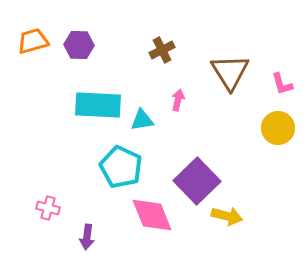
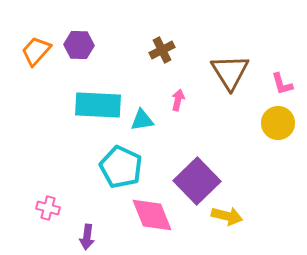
orange trapezoid: moved 3 px right, 10 px down; rotated 32 degrees counterclockwise
yellow circle: moved 5 px up
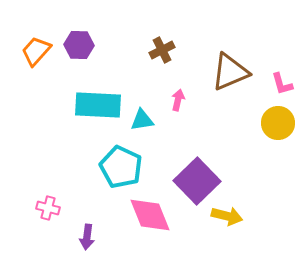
brown triangle: rotated 39 degrees clockwise
pink diamond: moved 2 px left
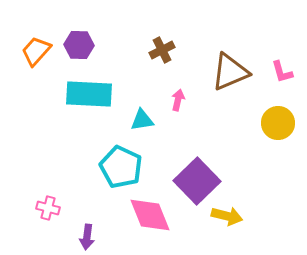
pink L-shape: moved 12 px up
cyan rectangle: moved 9 px left, 11 px up
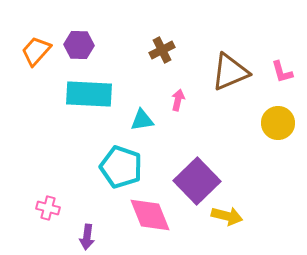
cyan pentagon: rotated 6 degrees counterclockwise
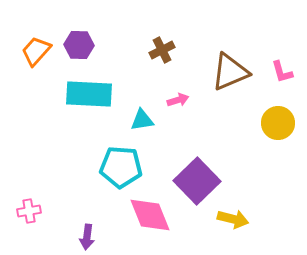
pink arrow: rotated 60 degrees clockwise
cyan pentagon: rotated 15 degrees counterclockwise
pink cross: moved 19 px left, 3 px down; rotated 25 degrees counterclockwise
yellow arrow: moved 6 px right, 3 px down
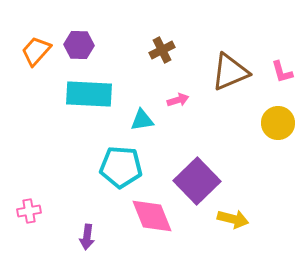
pink diamond: moved 2 px right, 1 px down
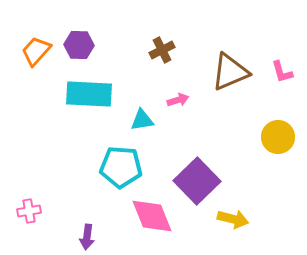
yellow circle: moved 14 px down
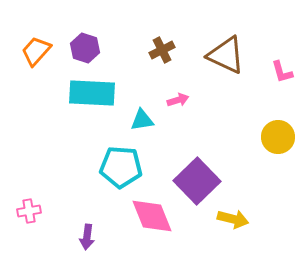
purple hexagon: moved 6 px right, 3 px down; rotated 16 degrees clockwise
brown triangle: moved 4 px left, 17 px up; rotated 48 degrees clockwise
cyan rectangle: moved 3 px right, 1 px up
